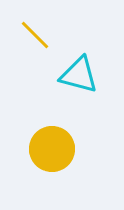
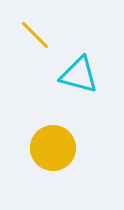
yellow circle: moved 1 px right, 1 px up
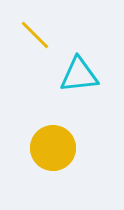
cyan triangle: rotated 21 degrees counterclockwise
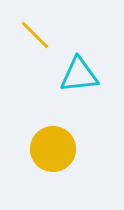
yellow circle: moved 1 px down
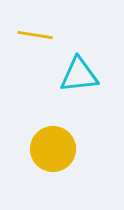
yellow line: rotated 36 degrees counterclockwise
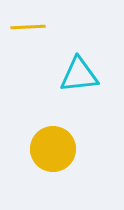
yellow line: moved 7 px left, 8 px up; rotated 12 degrees counterclockwise
